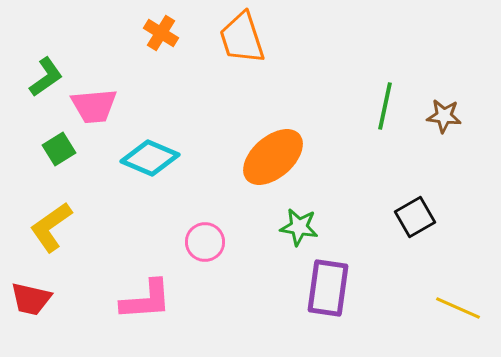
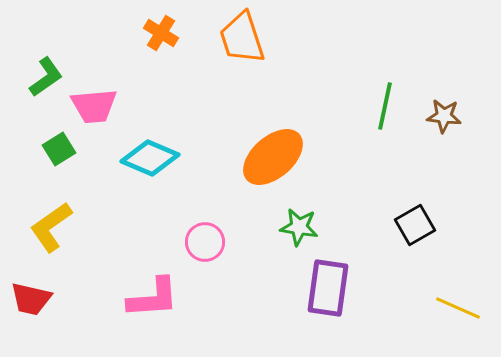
black square: moved 8 px down
pink L-shape: moved 7 px right, 2 px up
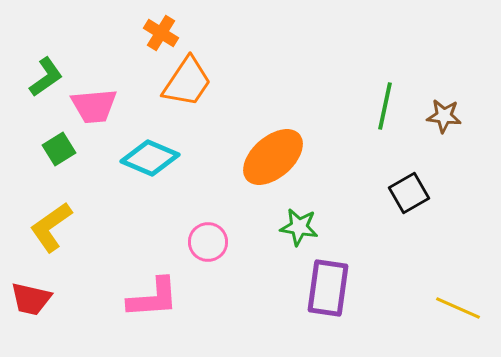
orange trapezoid: moved 55 px left, 44 px down; rotated 128 degrees counterclockwise
black square: moved 6 px left, 32 px up
pink circle: moved 3 px right
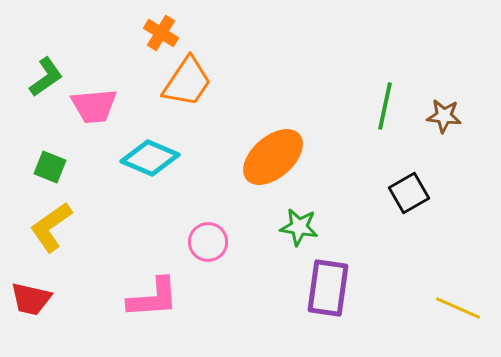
green square: moved 9 px left, 18 px down; rotated 36 degrees counterclockwise
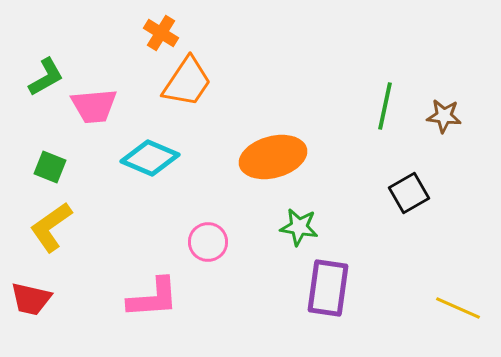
green L-shape: rotated 6 degrees clockwise
orange ellipse: rotated 26 degrees clockwise
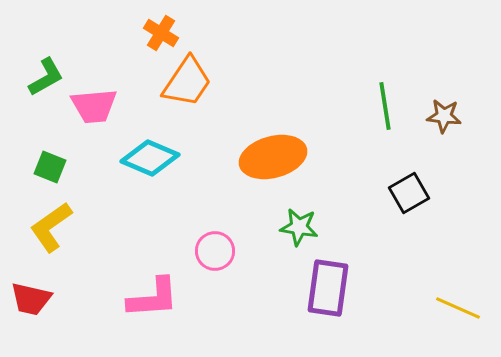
green line: rotated 21 degrees counterclockwise
pink circle: moved 7 px right, 9 px down
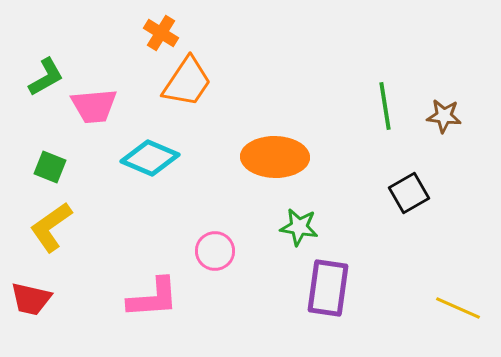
orange ellipse: moved 2 px right; rotated 16 degrees clockwise
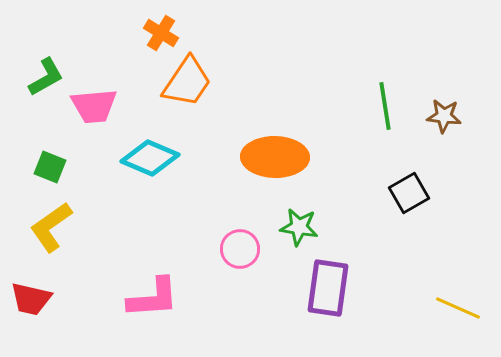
pink circle: moved 25 px right, 2 px up
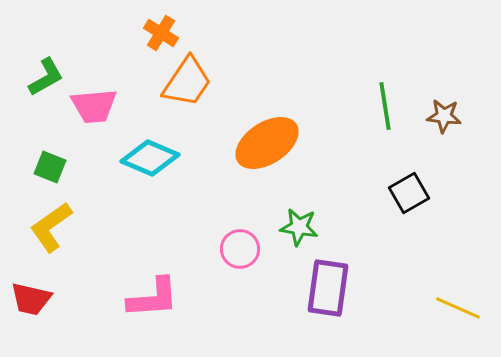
orange ellipse: moved 8 px left, 14 px up; rotated 34 degrees counterclockwise
